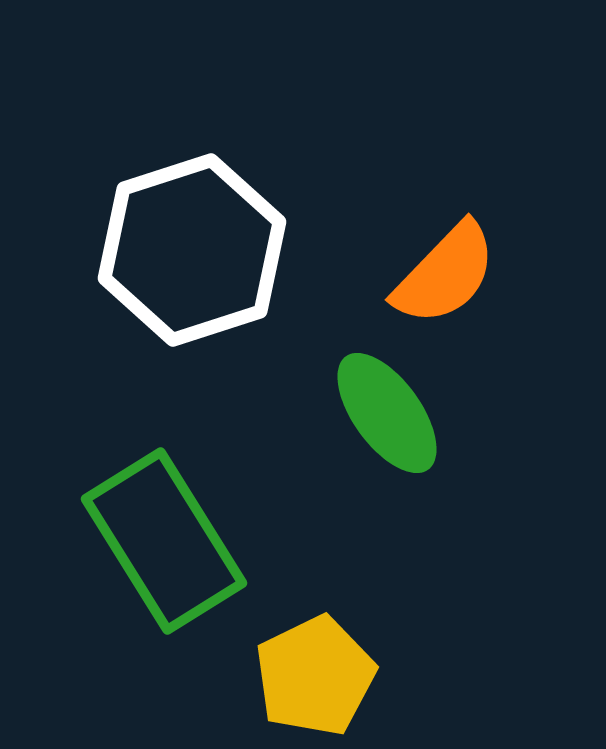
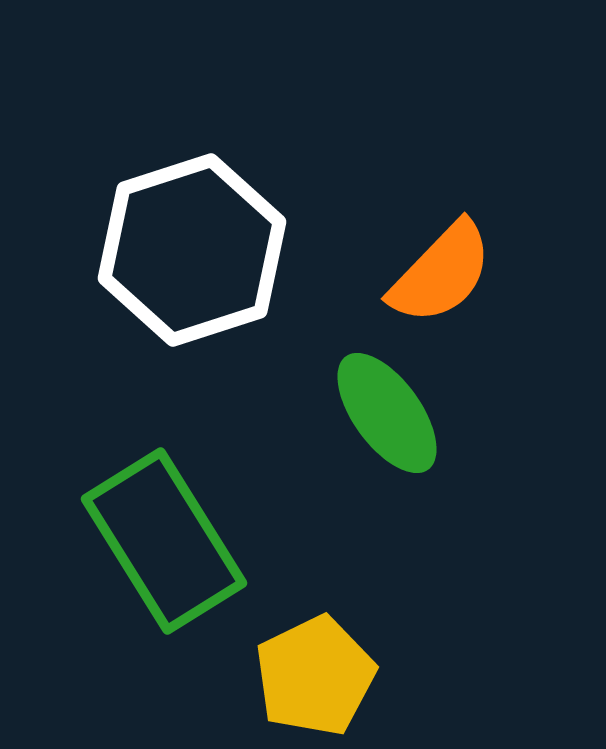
orange semicircle: moved 4 px left, 1 px up
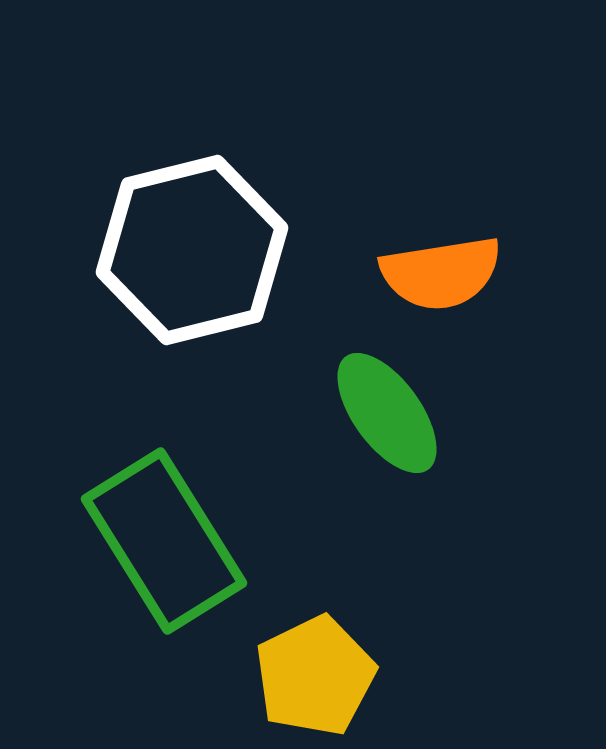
white hexagon: rotated 4 degrees clockwise
orange semicircle: rotated 37 degrees clockwise
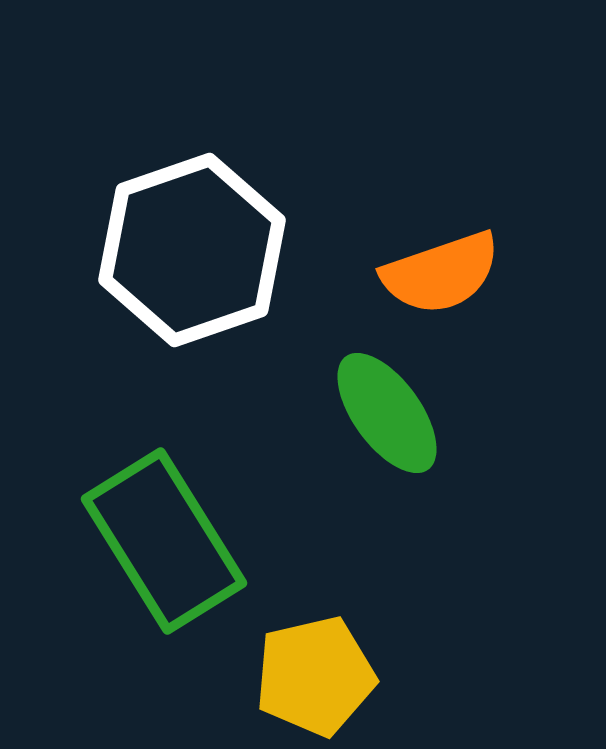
white hexagon: rotated 5 degrees counterclockwise
orange semicircle: rotated 10 degrees counterclockwise
yellow pentagon: rotated 13 degrees clockwise
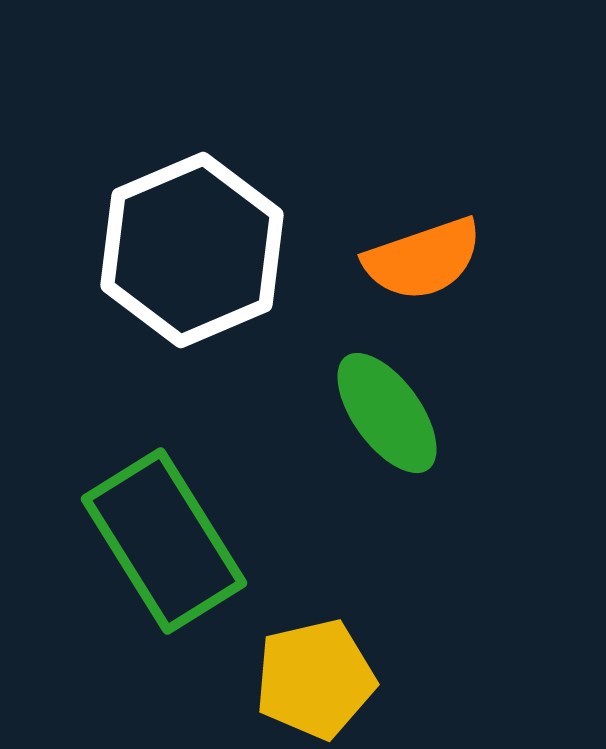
white hexagon: rotated 4 degrees counterclockwise
orange semicircle: moved 18 px left, 14 px up
yellow pentagon: moved 3 px down
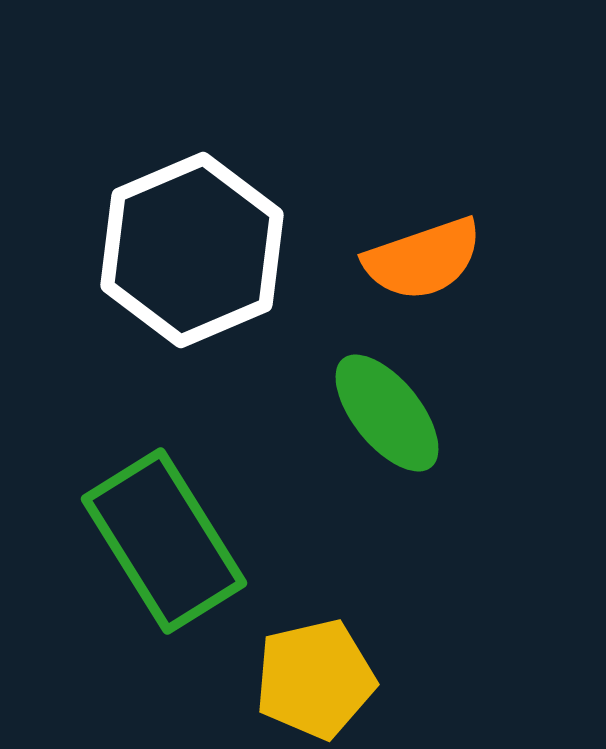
green ellipse: rotated 3 degrees counterclockwise
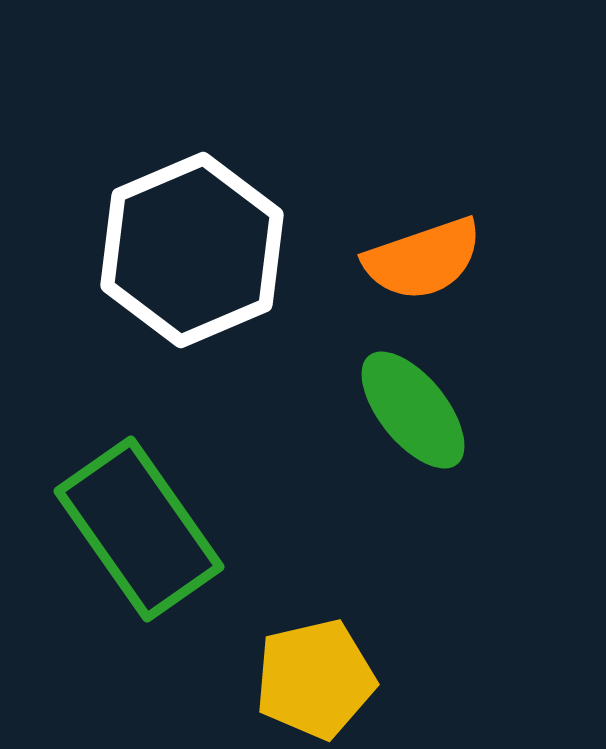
green ellipse: moved 26 px right, 3 px up
green rectangle: moved 25 px left, 12 px up; rotated 3 degrees counterclockwise
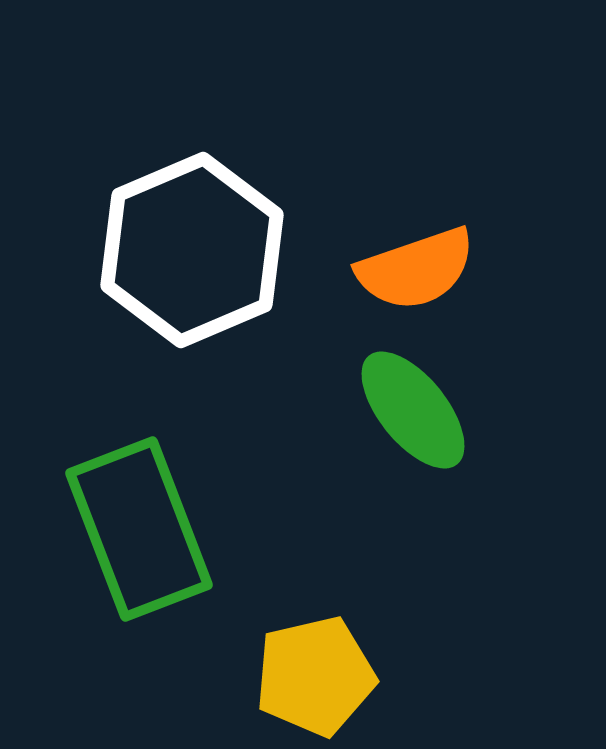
orange semicircle: moved 7 px left, 10 px down
green rectangle: rotated 14 degrees clockwise
yellow pentagon: moved 3 px up
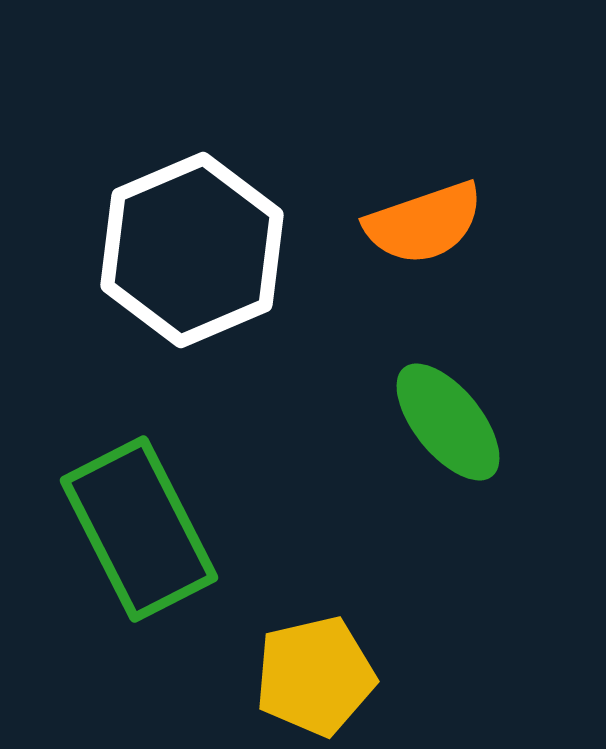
orange semicircle: moved 8 px right, 46 px up
green ellipse: moved 35 px right, 12 px down
green rectangle: rotated 6 degrees counterclockwise
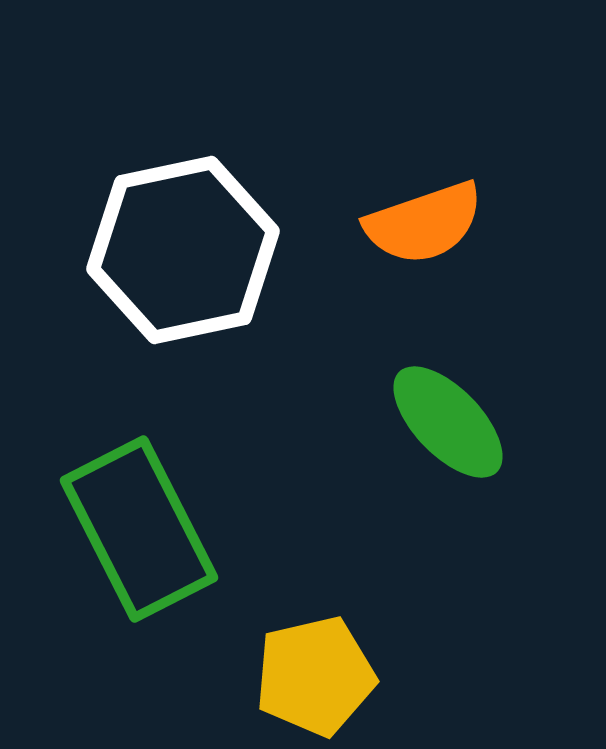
white hexagon: moved 9 px left; rotated 11 degrees clockwise
green ellipse: rotated 5 degrees counterclockwise
